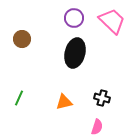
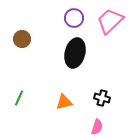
pink trapezoid: moved 2 px left; rotated 88 degrees counterclockwise
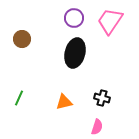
pink trapezoid: rotated 12 degrees counterclockwise
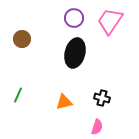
green line: moved 1 px left, 3 px up
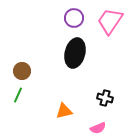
brown circle: moved 32 px down
black cross: moved 3 px right
orange triangle: moved 9 px down
pink semicircle: moved 1 px right, 1 px down; rotated 49 degrees clockwise
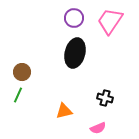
brown circle: moved 1 px down
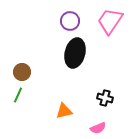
purple circle: moved 4 px left, 3 px down
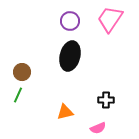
pink trapezoid: moved 2 px up
black ellipse: moved 5 px left, 3 px down
black cross: moved 1 px right, 2 px down; rotated 14 degrees counterclockwise
orange triangle: moved 1 px right, 1 px down
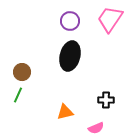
pink semicircle: moved 2 px left
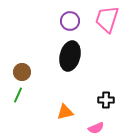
pink trapezoid: moved 3 px left; rotated 16 degrees counterclockwise
